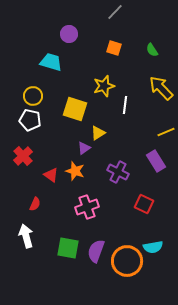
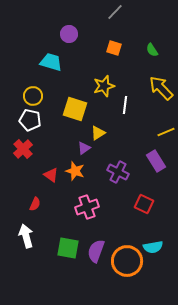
red cross: moved 7 px up
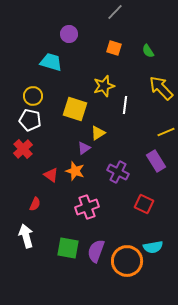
green semicircle: moved 4 px left, 1 px down
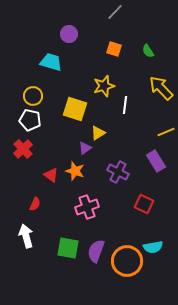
orange square: moved 1 px down
purple triangle: moved 1 px right
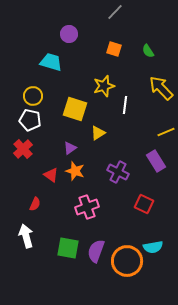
purple triangle: moved 15 px left
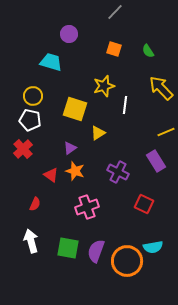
white arrow: moved 5 px right, 5 px down
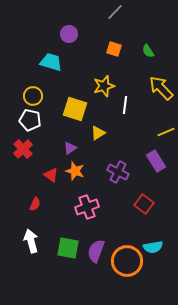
red square: rotated 12 degrees clockwise
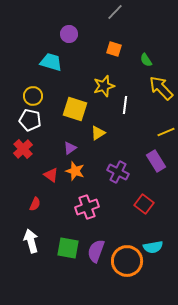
green semicircle: moved 2 px left, 9 px down
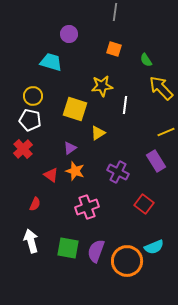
gray line: rotated 36 degrees counterclockwise
yellow star: moved 2 px left; rotated 10 degrees clockwise
cyan semicircle: moved 1 px right; rotated 12 degrees counterclockwise
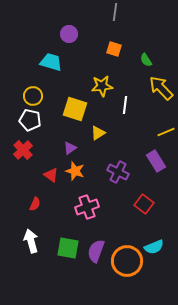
red cross: moved 1 px down
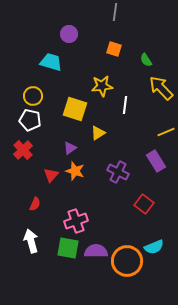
red triangle: rotated 35 degrees clockwise
pink cross: moved 11 px left, 14 px down
purple semicircle: rotated 70 degrees clockwise
